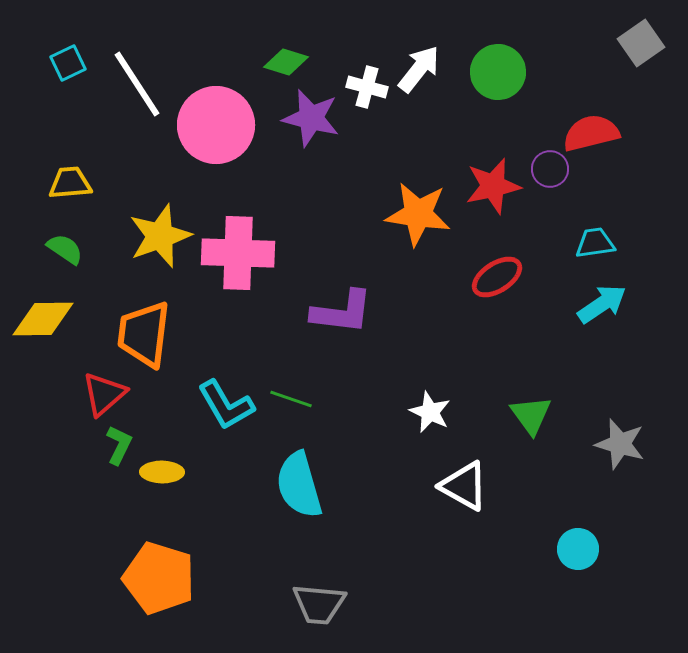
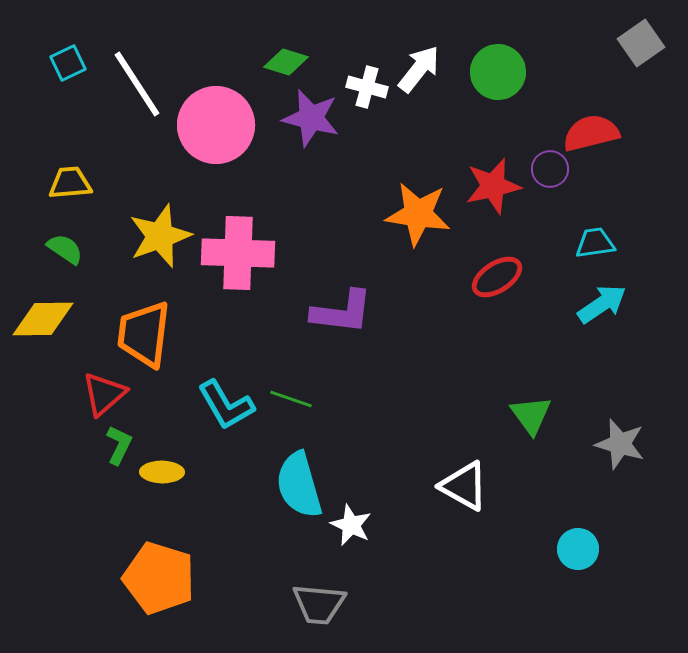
white star: moved 79 px left, 113 px down
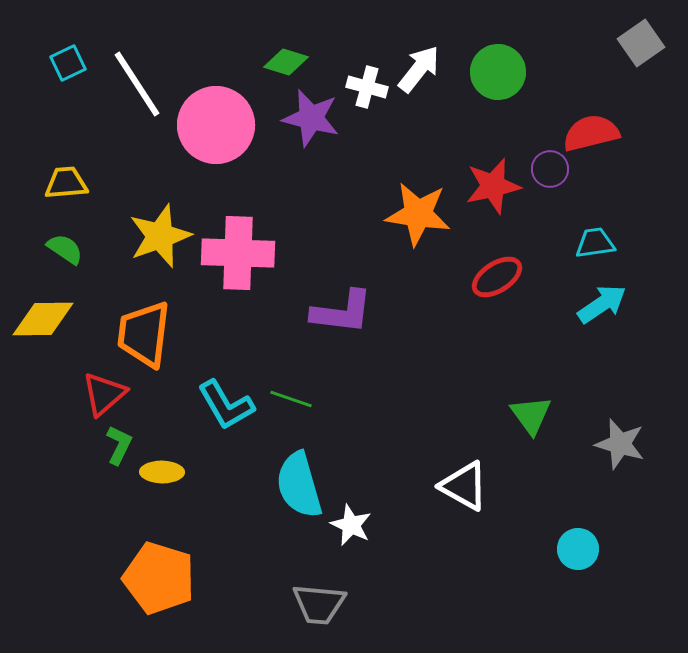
yellow trapezoid: moved 4 px left
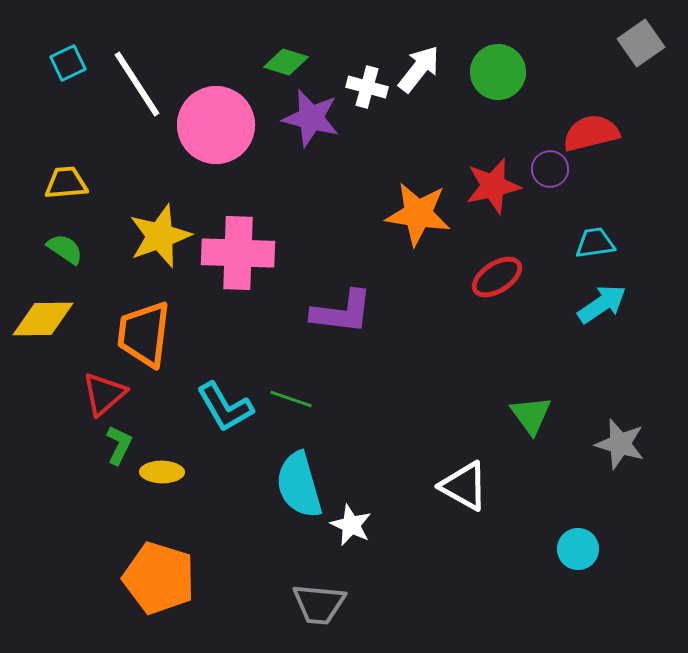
cyan L-shape: moved 1 px left, 2 px down
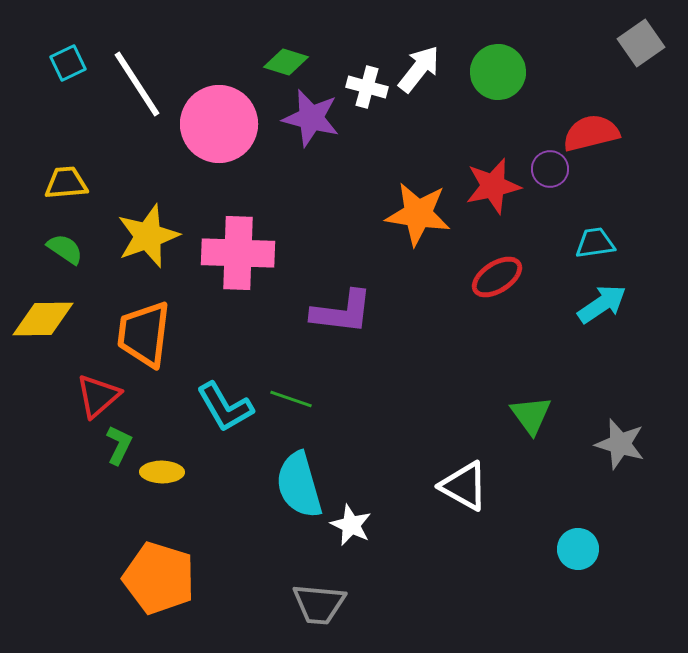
pink circle: moved 3 px right, 1 px up
yellow star: moved 12 px left
red triangle: moved 6 px left, 2 px down
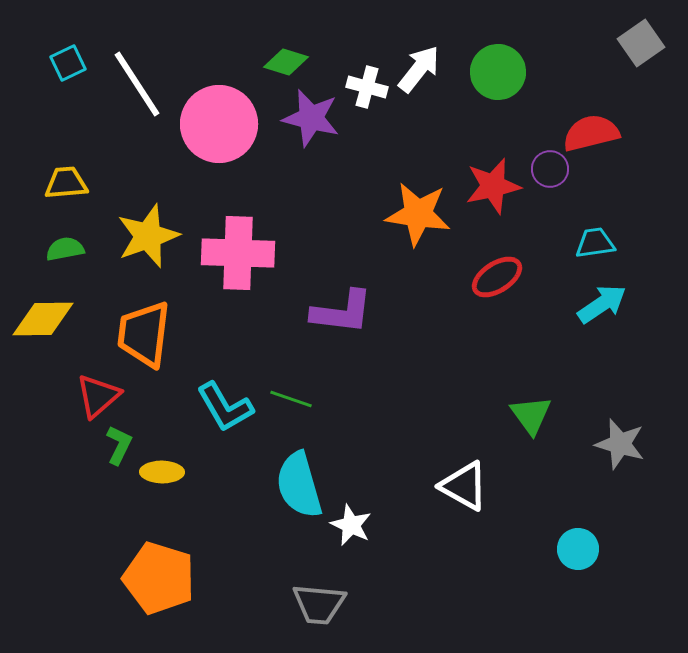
green semicircle: rotated 45 degrees counterclockwise
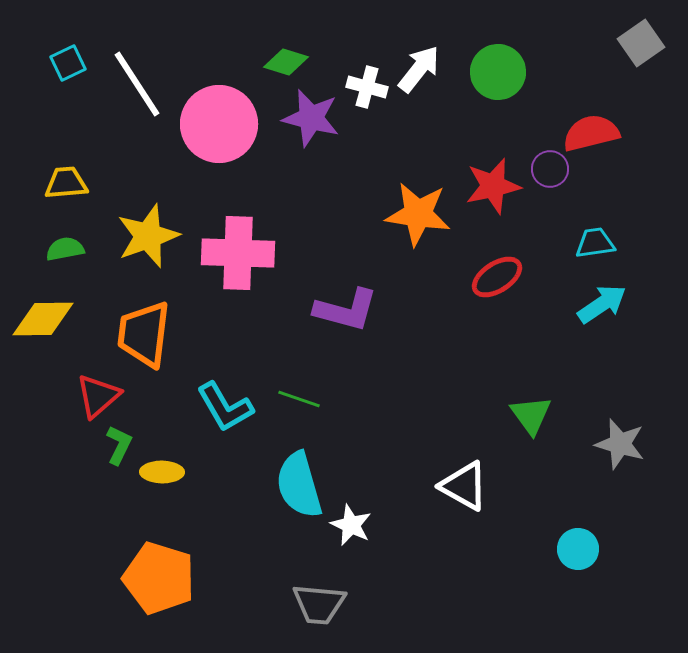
purple L-shape: moved 4 px right, 2 px up; rotated 8 degrees clockwise
green line: moved 8 px right
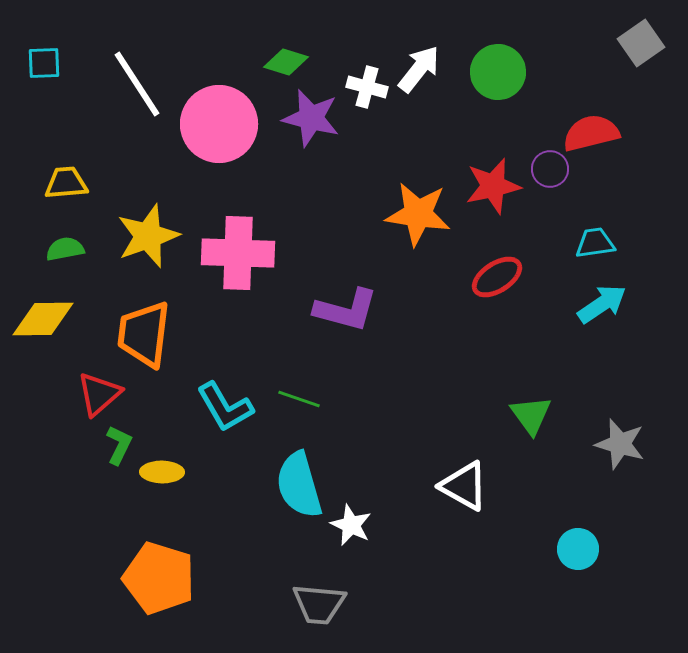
cyan square: moved 24 px left; rotated 24 degrees clockwise
red triangle: moved 1 px right, 2 px up
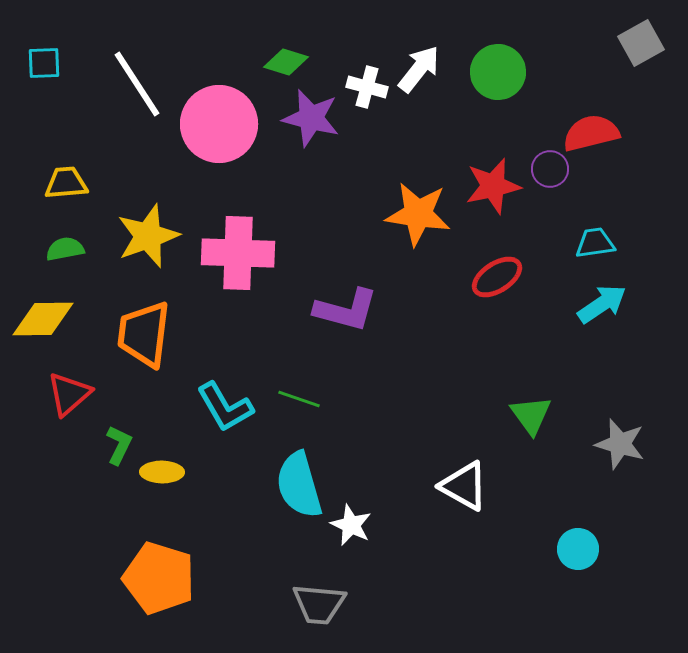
gray square: rotated 6 degrees clockwise
red triangle: moved 30 px left
